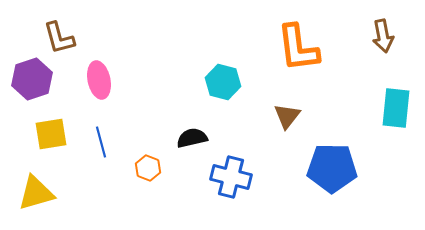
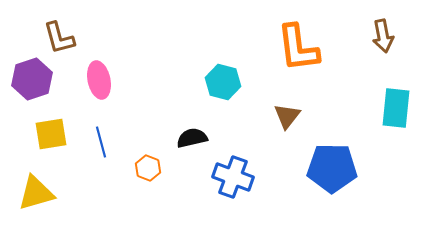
blue cross: moved 2 px right; rotated 6 degrees clockwise
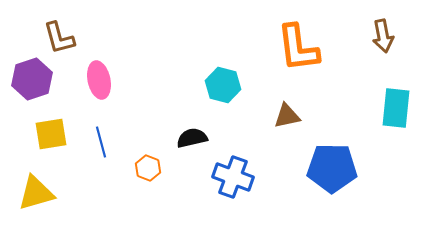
cyan hexagon: moved 3 px down
brown triangle: rotated 40 degrees clockwise
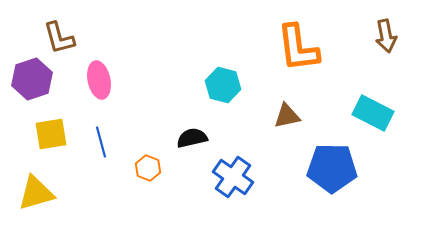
brown arrow: moved 3 px right
cyan rectangle: moved 23 px left, 5 px down; rotated 69 degrees counterclockwise
blue cross: rotated 15 degrees clockwise
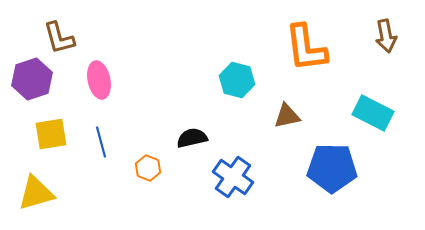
orange L-shape: moved 8 px right
cyan hexagon: moved 14 px right, 5 px up
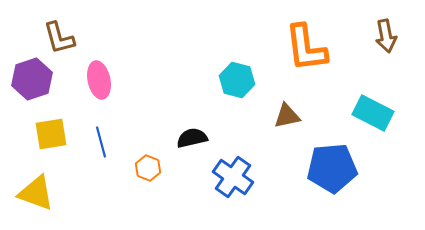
blue pentagon: rotated 6 degrees counterclockwise
yellow triangle: rotated 36 degrees clockwise
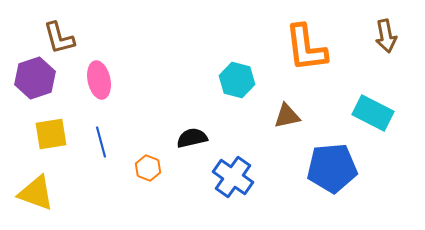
purple hexagon: moved 3 px right, 1 px up
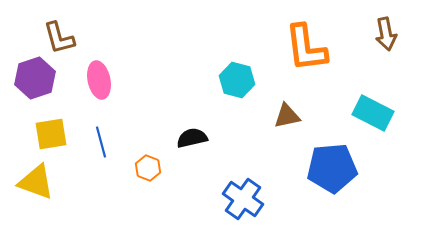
brown arrow: moved 2 px up
blue cross: moved 10 px right, 22 px down
yellow triangle: moved 11 px up
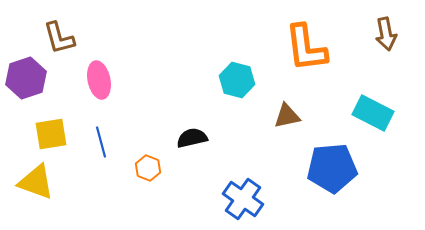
purple hexagon: moved 9 px left
